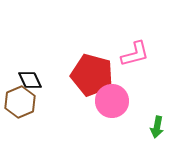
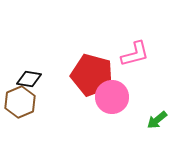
black diamond: moved 1 px left, 1 px up; rotated 55 degrees counterclockwise
pink circle: moved 4 px up
green arrow: moved 7 px up; rotated 40 degrees clockwise
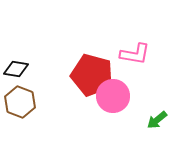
pink L-shape: rotated 24 degrees clockwise
black diamond: moved 13 px left, 10 px up
pink circle: moved 1 px right, 1 px up
brown hexagon: rotated 16 degrees counterclockwise
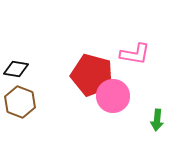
green arrow: rotated 45 degrees counterclockwise
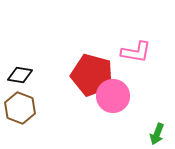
pink L-shape: moved 1 px right, 2 px up
black diamond: moved 4 px right, 6 px down
brown hexagon: moved 6 px down
green arrow: moved 14 px down; rotated 15 degrees clockwise
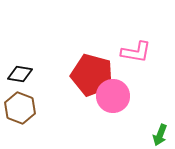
black diamond: moved 1 px up
green arrow: moved 3 px right, 1 px down
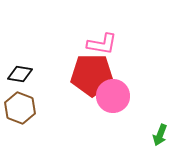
pink L-shape: moved 34 px left, 8 px up
red pentagon: rotated 15 degrees counterclockwise
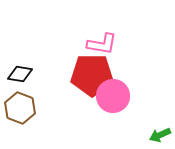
green arrow: rotated 45 degrees clockwise
